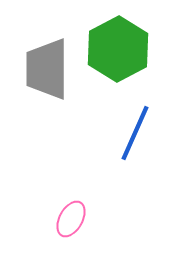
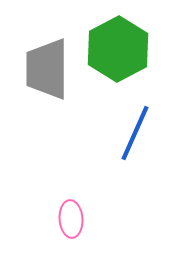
pink ellipse: rotated 33 degrees counterclockwise
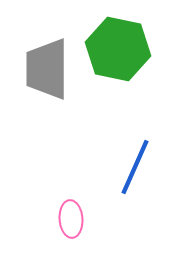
green hexagon: rotated 20 degrees counterclockwise
blue line: moved 34 px down
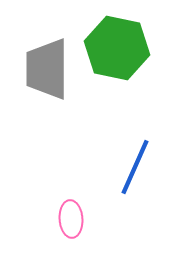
green hexagon: moved 1 px left, 1 px up
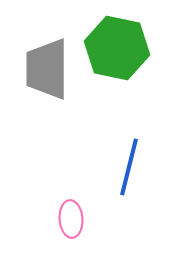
blue line: moved 6 px left; rotated 10 degrees counterclockwise
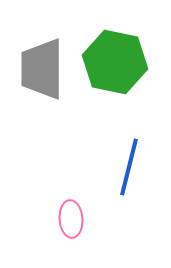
green hexagon: moved 2 px left, 14 px down
gray trapezoid: moved 5 px left
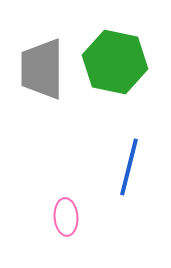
pink ellipse: moved 5 px left, 2 px up
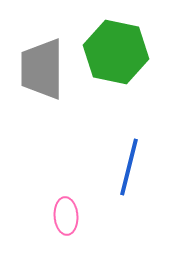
green hexagon: moved 1 px right, 10 px up
pink ellipse: moved 1 px up
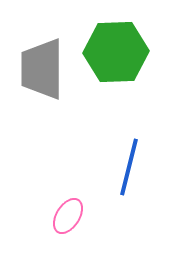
green hexagon: rotated 14 degrees counterclockwise
pink ellipse: moved 2 px right; rotated 36 degrees clockwise
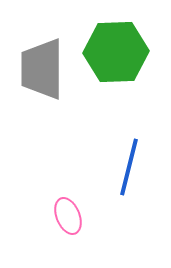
pink ellipse: rotated 54 degrees counterclockwise
